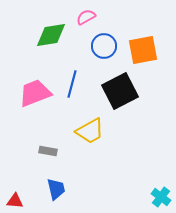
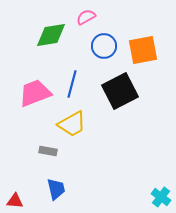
yellow trapezoid: moved 18 px left, 7 px up
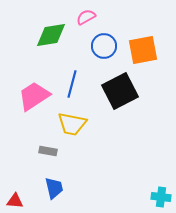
pink trapezoid: moved 1 px left, 3 px down; rotated 12 degrees counterclockwise
yellow trapezoid: rotated 40 degrees clockwise
blue trapezoid: moved 2 px left, 1 px up
cyan cross: rotated 30 degrees counterclockwise
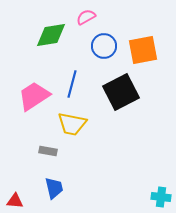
black square: moved 1 px right, 1 px down
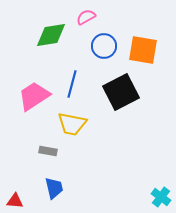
orange square: rotated 20 degrees clockwise
cyan cross: rotated 30 degrees clockwise
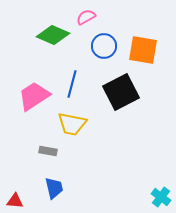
green diamond: moved 2 px right; rotated 32 degrees clockwise
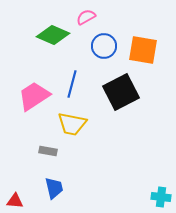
cyan cross: rotated 30 degrees counterclockwise
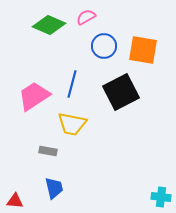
green diamond: moved 4 px left, 10 px up
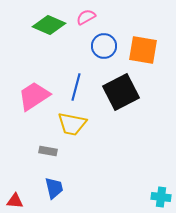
blue line: moved 4 px right, 3 px down
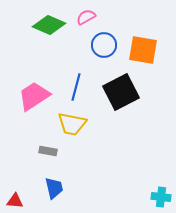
blue circle: moved 1 px up
